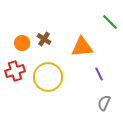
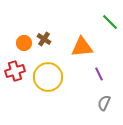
orange circle: moved 2 px right
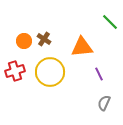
orange circle: moved 2 px up
yellow circle: moved 2 px right, 5 px up
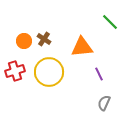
yellow circle: moved 1 px left
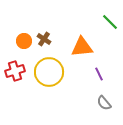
gray semicircle: rotated 63 degrees counterclockwise
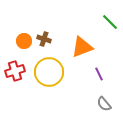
brown cross: rotated 16 degrees counterclockwise
orange triangle: rotated 15 degrees counterclockwise
gray semicircle: moved 1 px down
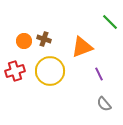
yellow circle: moved 1 px right, 1 px up
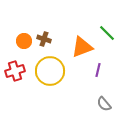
green line: moved 3 px left, 11 px down
purple line: moved 1 px left, 4 px up; rotated 40 degrees clockwise
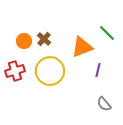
brown cross: rotated 24 degrees clockwise
